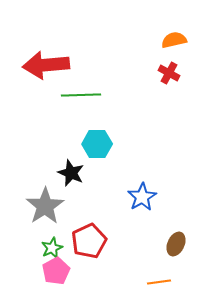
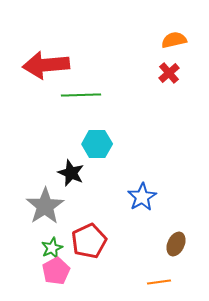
red cross: rotated 20 degrees clockwise
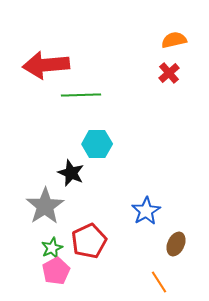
blue star: moved 4 px right, 14 px down
orange line: rotated 65 degrees clockwise
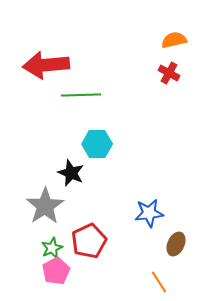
red cross: rotated 20 degrees counterclockwise
blue star: moved 3 px right, 2 px down; rotated 24 degrees clockwise
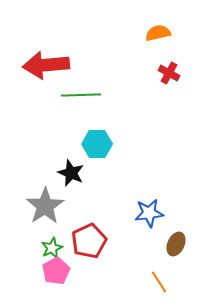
orange semicircle: moved 16 px left, 7 px up
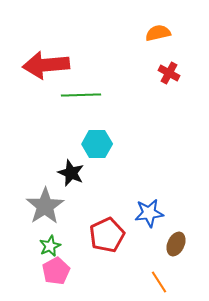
red pentagon: moved 18 px right, 6 px up
green star: moved 2 px left, 2 px up
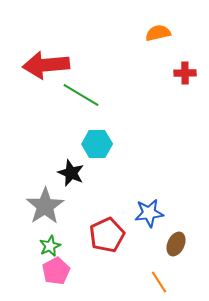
red cross: moved 16 px right; rotated 30 degrees counterclockwise
green line: rotated 33 degrees clockwise
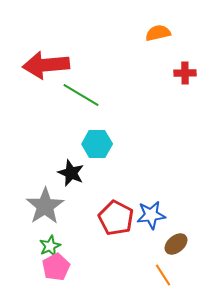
blue star: moved 2 px right, 2 px down
red pentagon: moved 9 px right, 17 px up; rotated 20 degrees counterclockwise
brown ellipse: rotated 25 degrees clockwise
pink pentagon: moved 4 px up
orange line: moved 4 px right, 7 px up
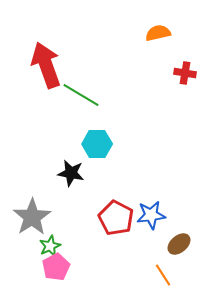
red arrow: rotated 75 degrees clockwise
red cross: rotated 10 degrees clockwise
black star: rotated 12 degrees counterclockwise
gray star: moved 13 px left, 11 px down
brown ellipse: moved 3 px right
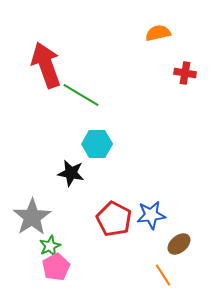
red pentagon: moved 2 px left, 1 px down
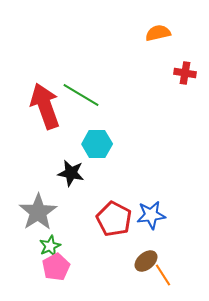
red arrow: moved 1 px left, 41 px down
gray star: moved 6 px right, 5 px up
brown ellipse: moved 33 px left, 17 px down
